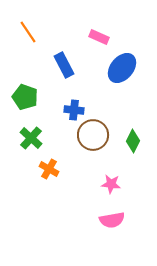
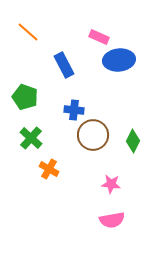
orange line: rotated 15 degrees counterclockwise
blue ellipse: moved 3 px left, 8 px up; rotated 44 degrees clockwise
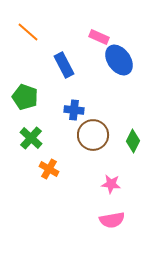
blue ellipse: rotated 60 degrees clockwise
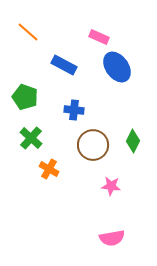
blue ellipse: moved 2 px left, 7 px down
blue rectangle: rotated 35 degrees counterclockwise
brown circle: moved 10 px down
pink star: moved 2 px down
pink semicircle: moved 18 px down
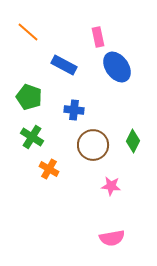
pink rectangle: moved 1 px left; rotated 54 degrees clockwise
green pentagon: moved 4 px right
green cross: moved 1 px right, 1 px up; rotated 10 degrees counterclockwise
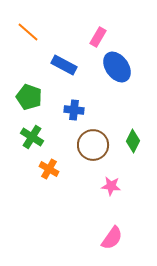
pink rectangle: rotated 42 degrees clockwise
pink semicircle: rotated 45 degrees counterclockwise
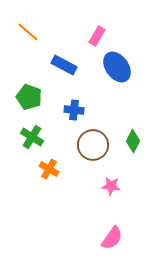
pink rectangle: moved 1 px left, 1 px up
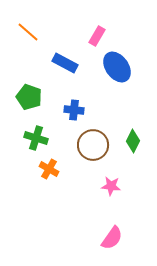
blue rectangle: moved 1 px right, 2 px up
green cross: moved 4 px right, 1 px down; rotated 15 degrees counterclockwise
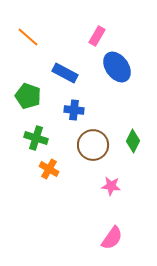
orange line: moved 5 px down
blue rectangle: moved 10 px down
green pentagon: moved 1 px left, 1 px up
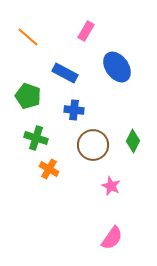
pink rectangle: moved 11 px left, 5 px up
pink star: rotated 18 degrees clockwise
